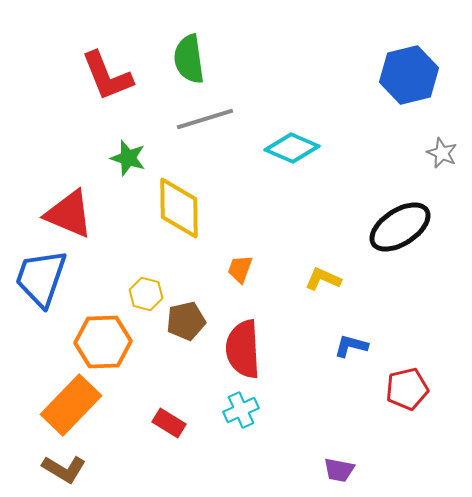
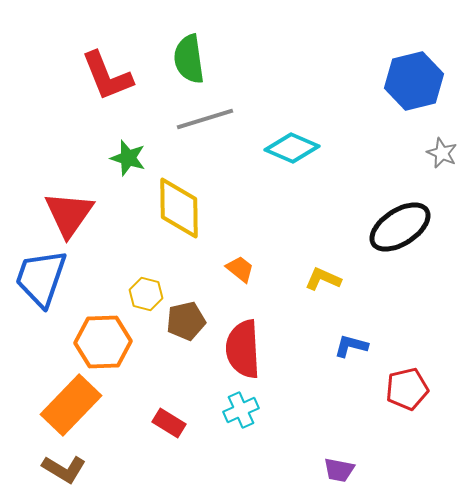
blue hexagon: moved 5 px right, 6 px down
red triangle: rotated 42 degrees clockwise
orange trapezoid: rotated 108 degrees clockwise
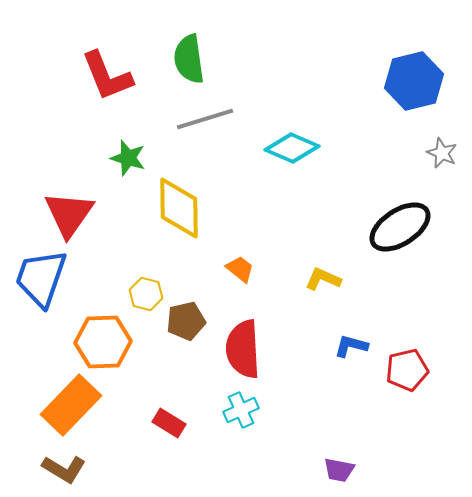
red pentagon: moved 19 px up
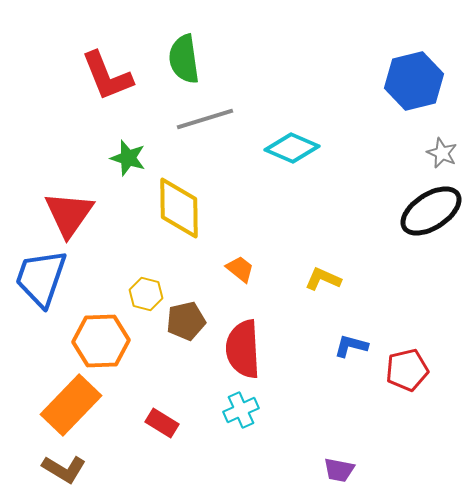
green semicircle: moved 5 px left
black ellipse: moved 31 px right, 16 px up
orange hexagon: moved 2 px left, 1 px up
red rectangle: moved 7 px left
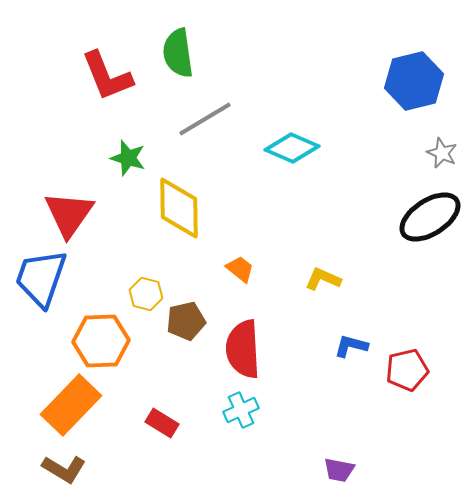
green semicircle: moved 6 px left, 6 px up
gray line: rotated 14 degrees counterclockwise
black ellipse: moved 1 px left, 6 px down
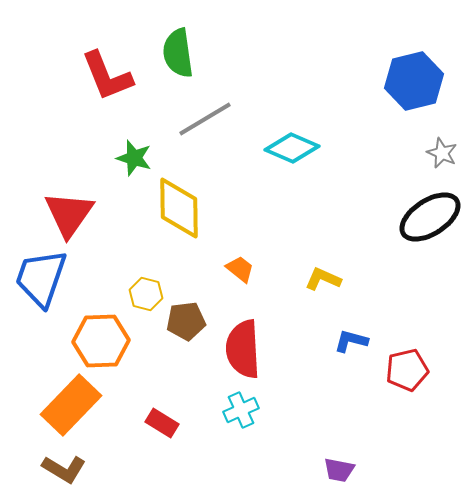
green star: moved 6 px right
brown pentagon: rotated 6 degrees clockwise
blue L-shape: moved 5 px up
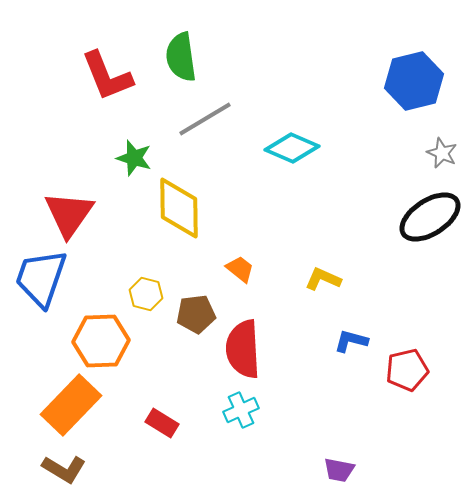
green semicircle: moved 3 px right, 4 px down
brown pentagon: moved 10 px right, 7 px up
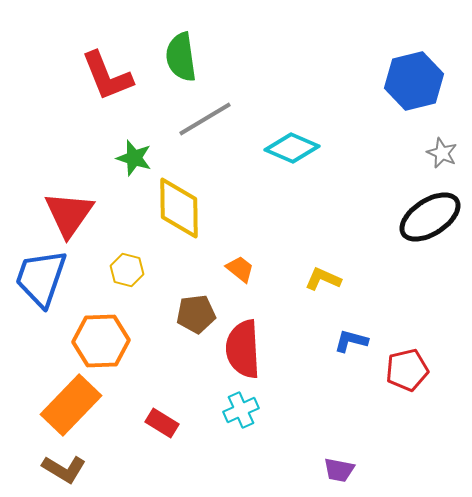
yellow hexagon: moved 19 px left, 24 px up
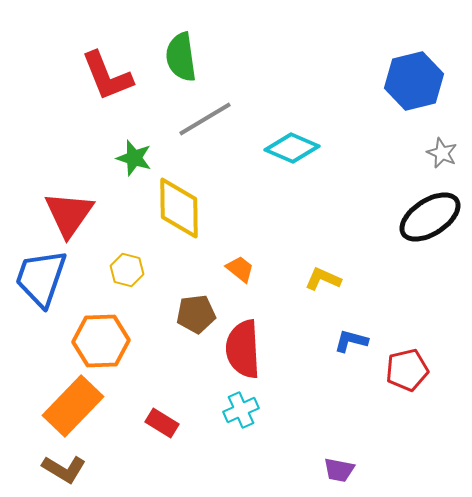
orange rectangle: moved 2 px right, 1 px down
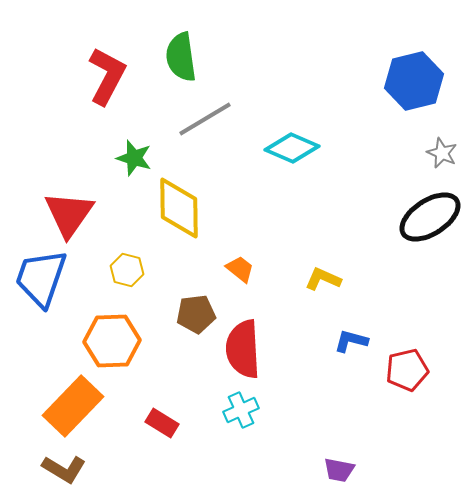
red L-shape: rotated 130 degrees counterclockwise
orange hexagon: moved 11 px right
